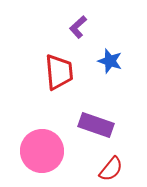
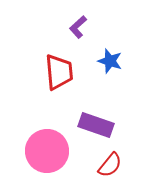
pink circle: moved 5 px right
red semicircle: moved 1 px left, 4 px up
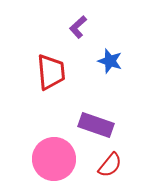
red trapezoid: moved 8 px left
pink circle: moved 7 px right, 8 px down
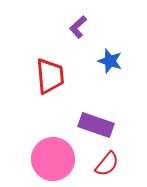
red trapezoid: moved 1 px left, 4 px down
pink circle: moved 1 px left
red semicircle: moved 3 px left, 1 px up
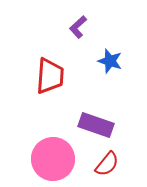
red trapezoid: rotated 9 degrees clockwise
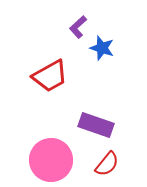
blue star: moved 8 px left, 13 px up
red trapezoid: rotated 57 degrees clockwise
pink circle: moved 2 px left, 1 px down
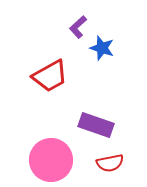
red semicircle: moved 3 px right, 1 px up; rotated 40 degrees clockwise
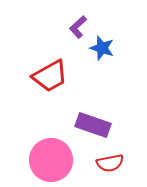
purple rectangle: moved 3 px left
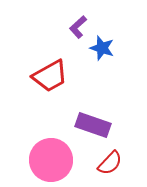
red semicircle: rotated 36 degrees counterclockwise
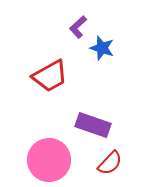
pink circle: moved 2 px left
